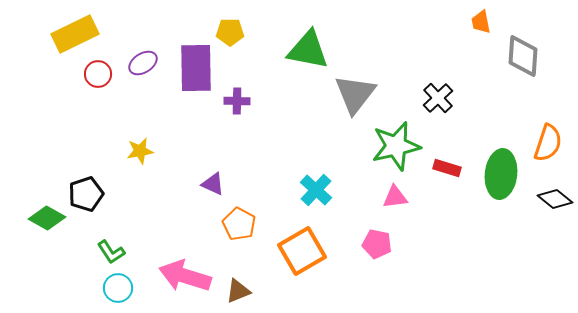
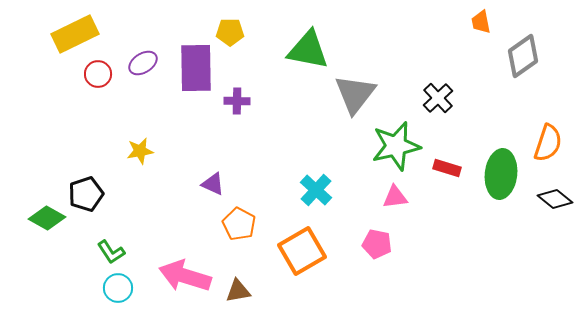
gray diamond: rotated 51 degrees clockwise
brown triangle: rotated 12 degrees clockwise
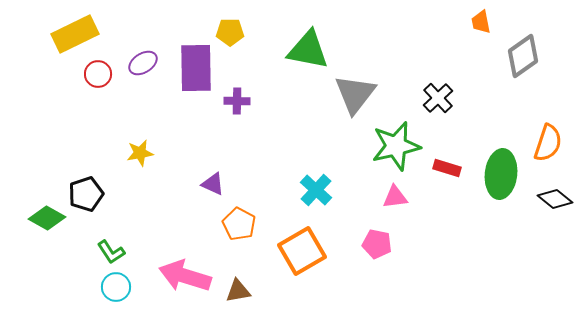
yellow star: moved 2 px down
cyan circle: moved 2 px left, 1 px up
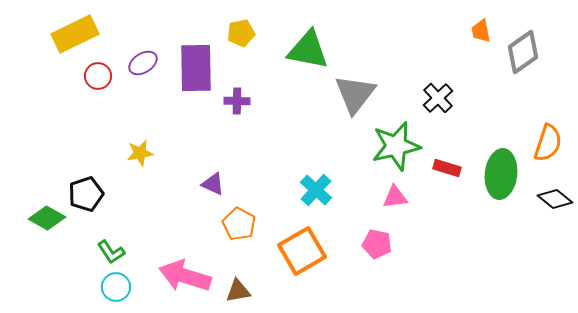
orange trapezoid: moved 9 px down
yellow pentagon: moved 11 px right, 1 px down; rotated 12 degrees counterclockwise
gray diamond: moved 4 px up
red circle: moved 2 px down
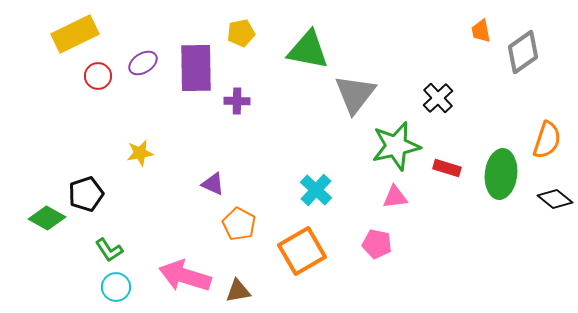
orange semicircle: moved 1 px left, 3 px up
green L-shape: moved 2 px left, 2 px up
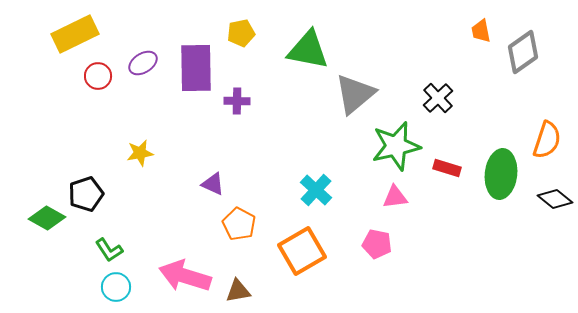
gray triangle: rotated 12 degrees clockwise
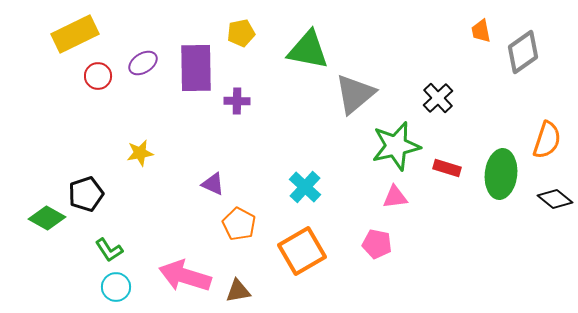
cyan cross: moved 11 px left, 3 px up
